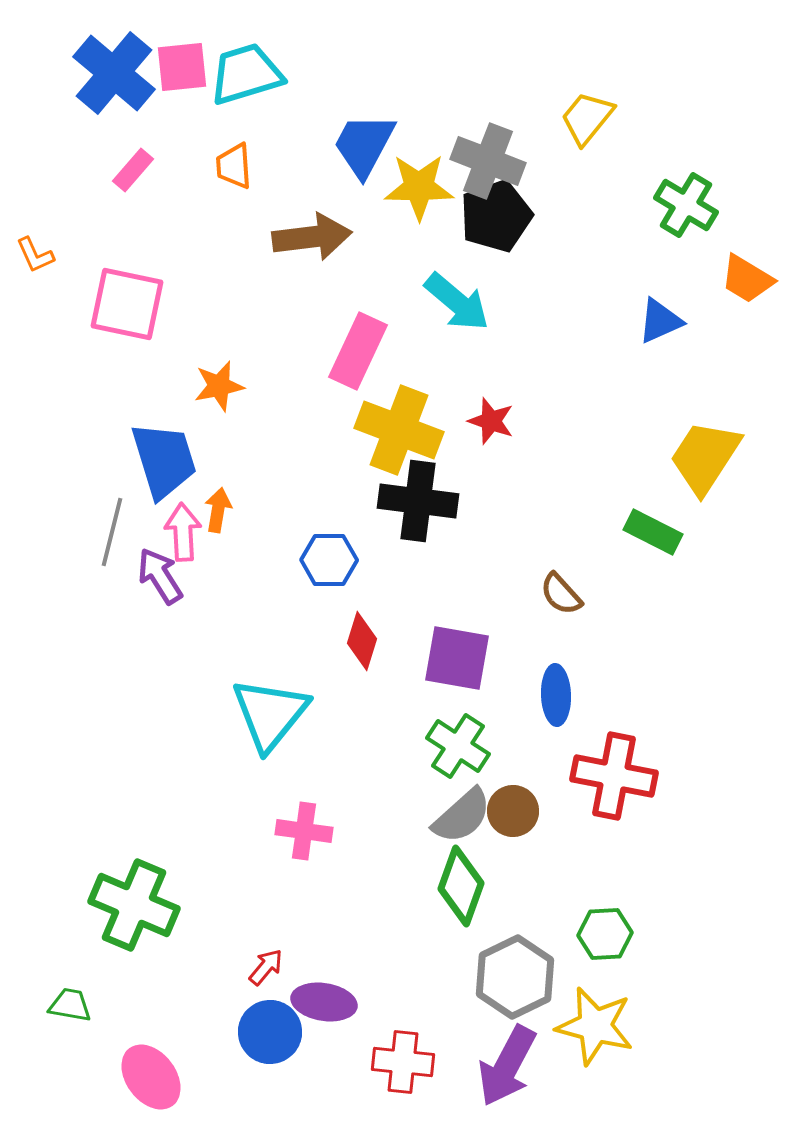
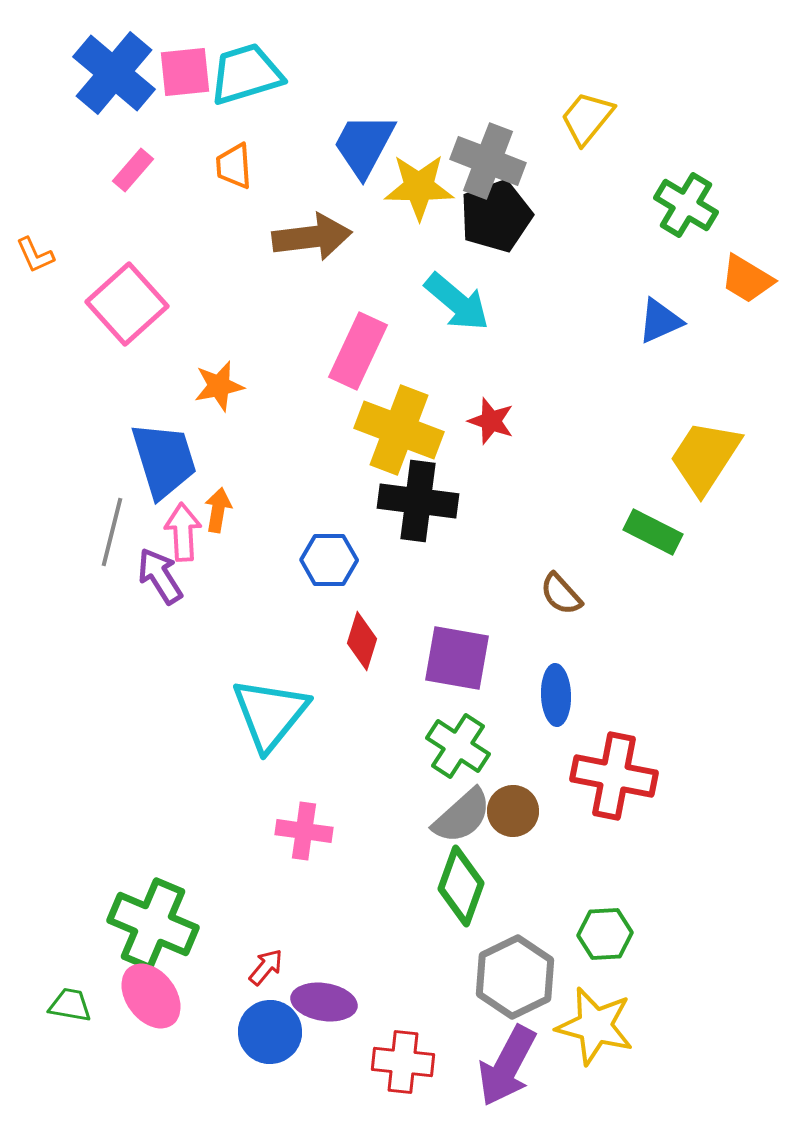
pink square at (182, 67): moved 3 px right, 5 px down
pink square at (127, 304): rotated 36 degrees clockwise
green cross at (134, 905): moved 19 px right, 19 px down
pink ellipse at (151, 1077): moved 81 px up
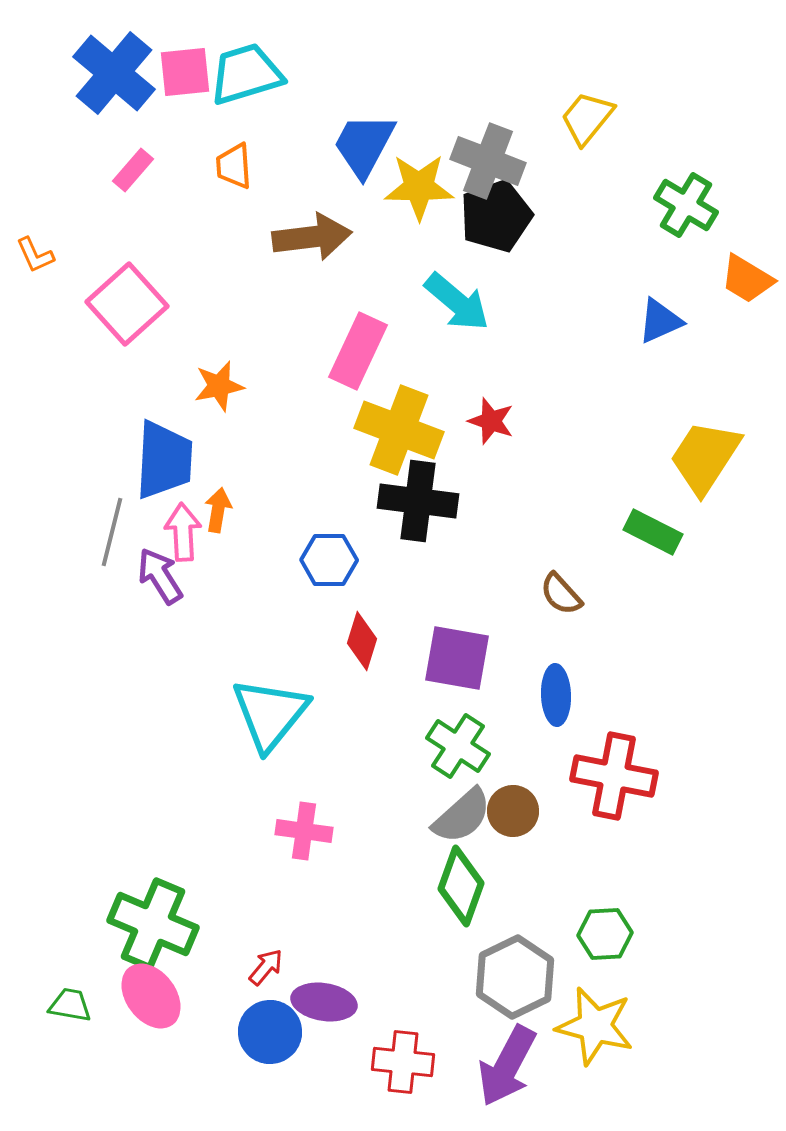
blue trapezoid at (164, 460): rotated 20 degrees clockwise
